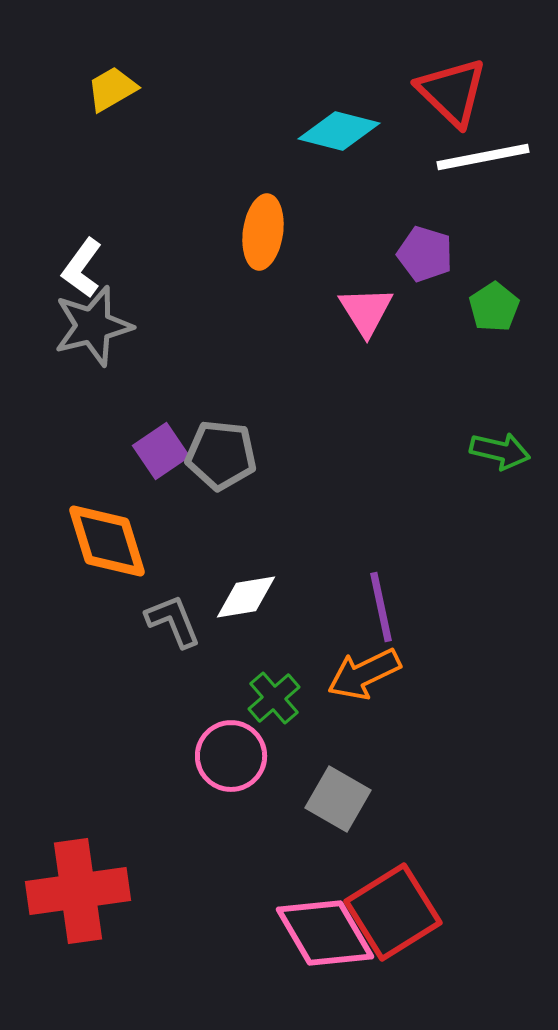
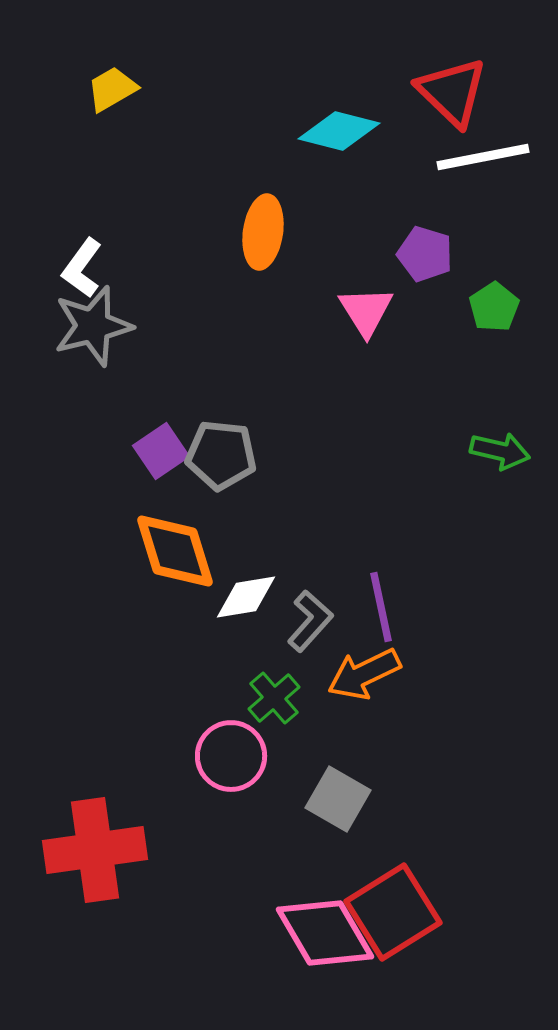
orange diamond: moved 68 px right, 10 px down
gray L-shape: moved 137 px right; rotated 64 degrees clockwise
red cross: moved 17 px right, 41 px up
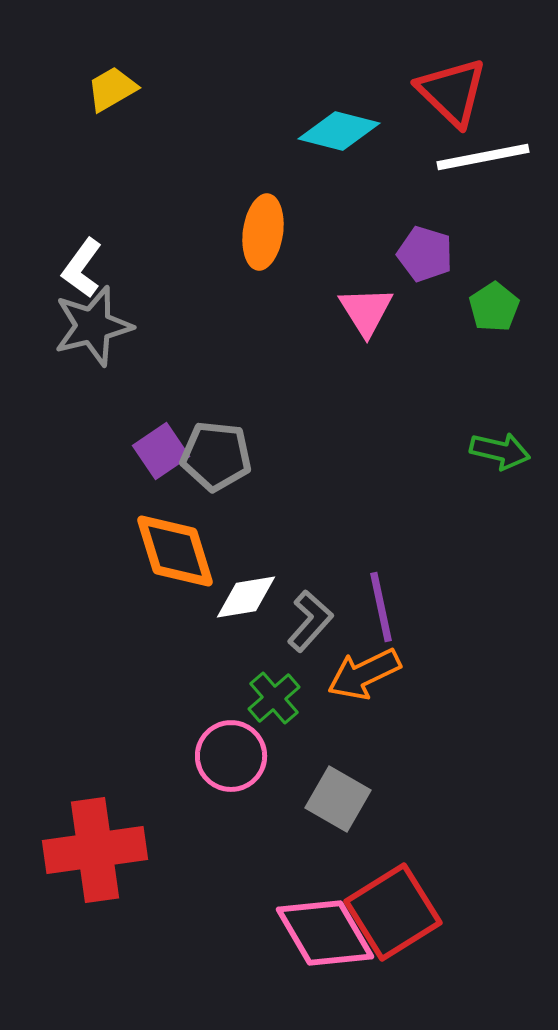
gray pentagon: moved 5 px left, 1 px down
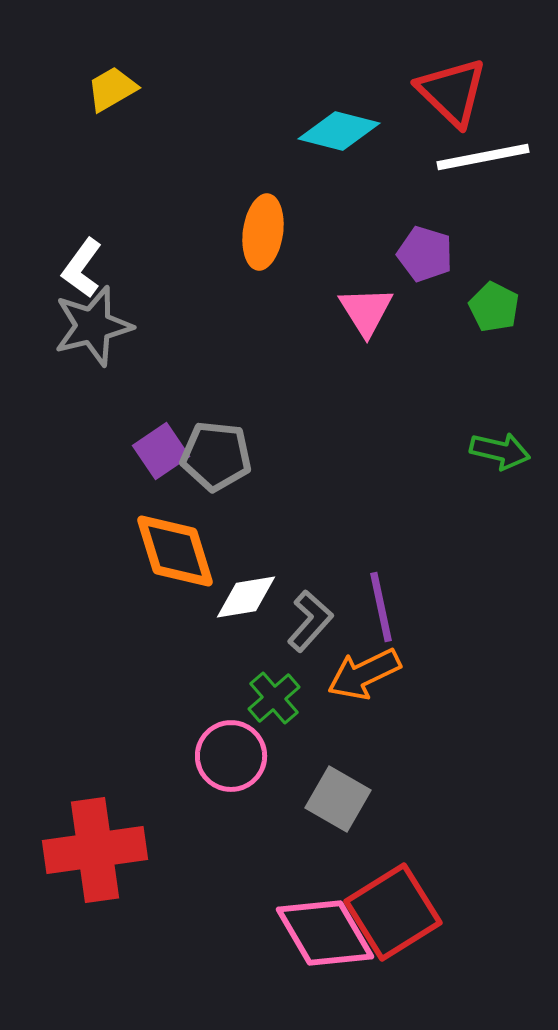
green pentagon: rotated 12 degrees counterclockwise
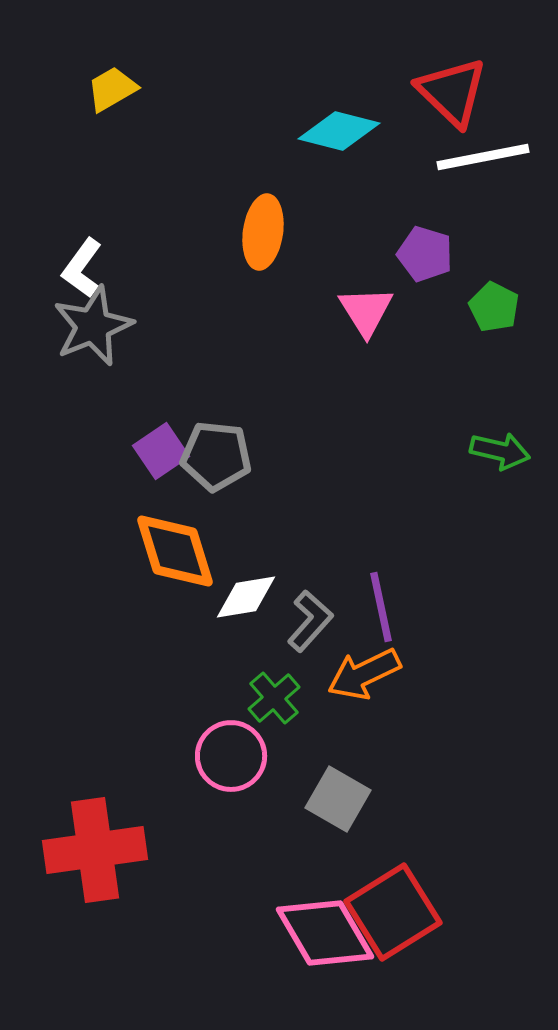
gray star: rotated 8 degrees counterclockwise
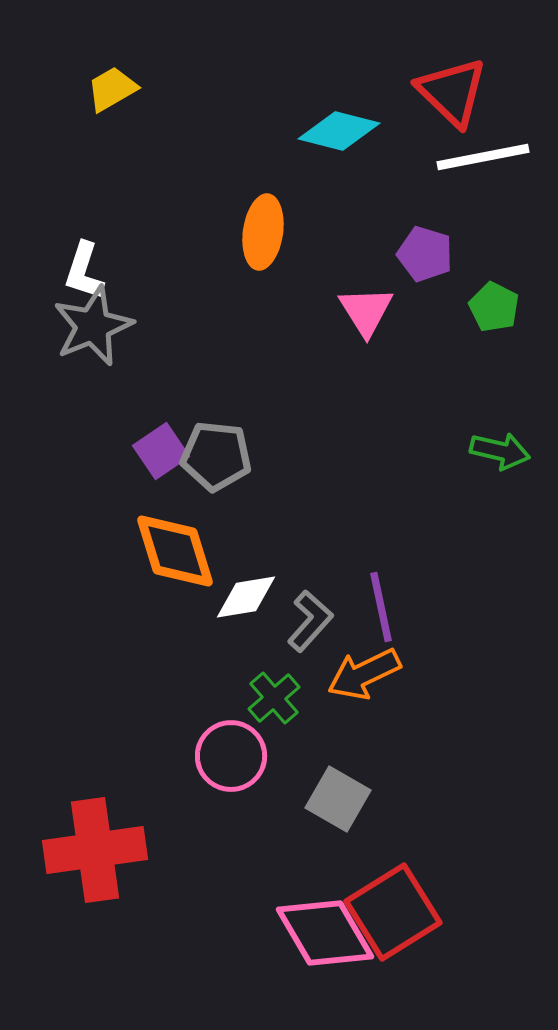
white L-shape: moved 2 px right, 3 px down; rotated 18 degrees counterclockwise
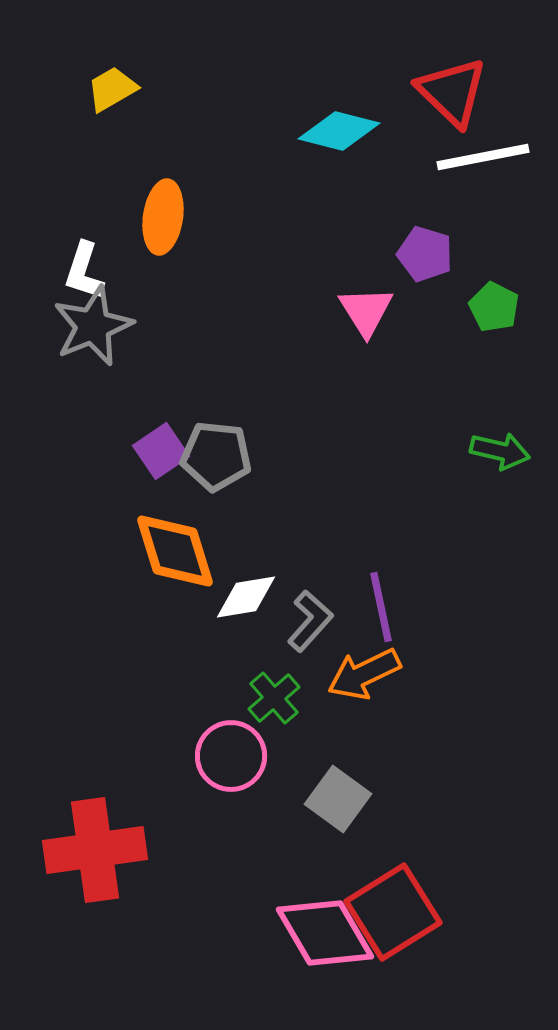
orange ellipse: moved 100 px left, 15 px up
gray square: rotated 6 degrees clockwise
